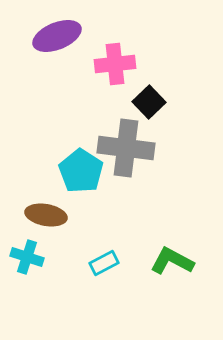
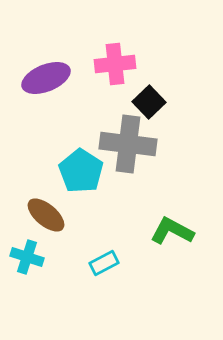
purple ellipse: moved 11 px left, 42 px down
gray cross: moved 2 px right, 4 px up
brown ellipse: rotated 30 degrees clockwise
green L-shape: moved 30 px up
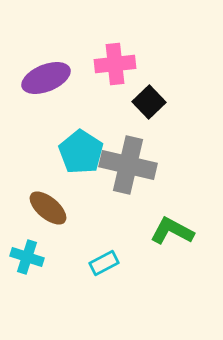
gray cross: moved 21 px down; rotated 6 degrees clockwise
cyan pentagon: moved 19 px up
brown ellipse: moved 2 px right, 7 px up
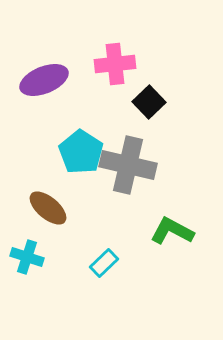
purple ellipse: moved 2 px left, 2 px down
cyan rectangle: rotated 16 degrees counterclockwise
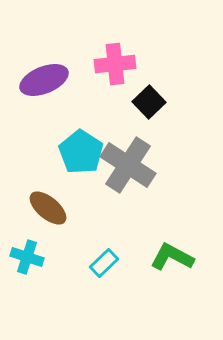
gray cross: rotated 20 degrees clockwise
green L-shape: moved 26 px down
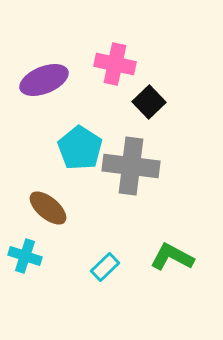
pink cross: rotated 18 degrees clockwise
cyan pentagon: moved 1 px left, 4 px up
gray cross: moved 3 px right, 1 px down; rotated 26 degrees counterclockwise
cyan cross: moved 2 px left, 1 px up
cyan rectangle: moved 1 px right, 4 px down
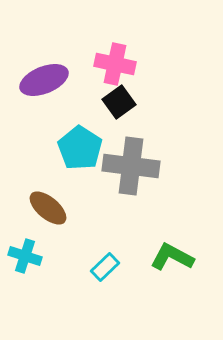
black square: moved 30 px left; rotated 8 degrees clockwise
